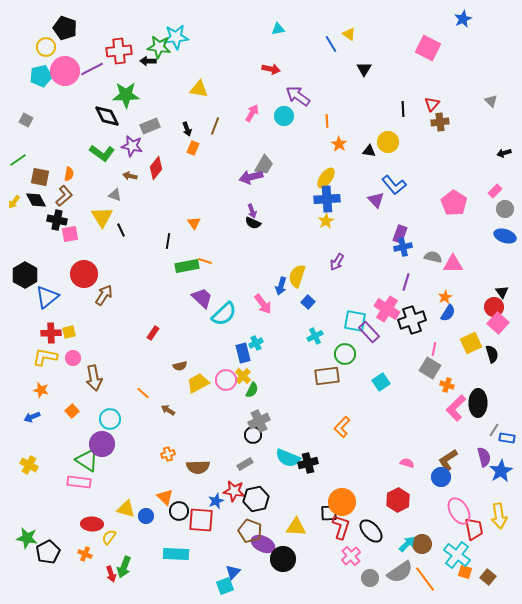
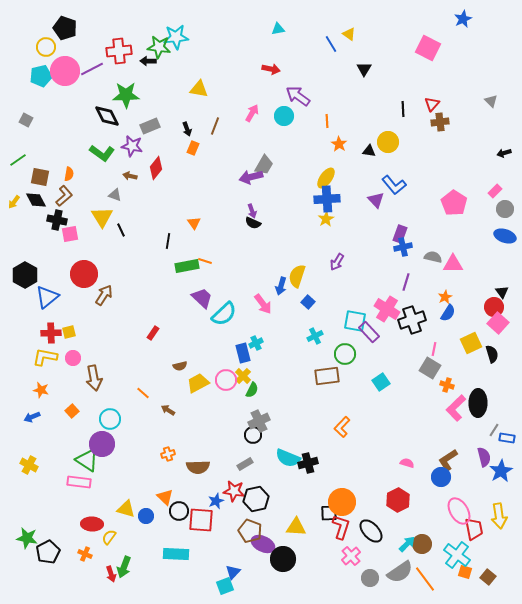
yellow star at (326, 221): moved 2 px up
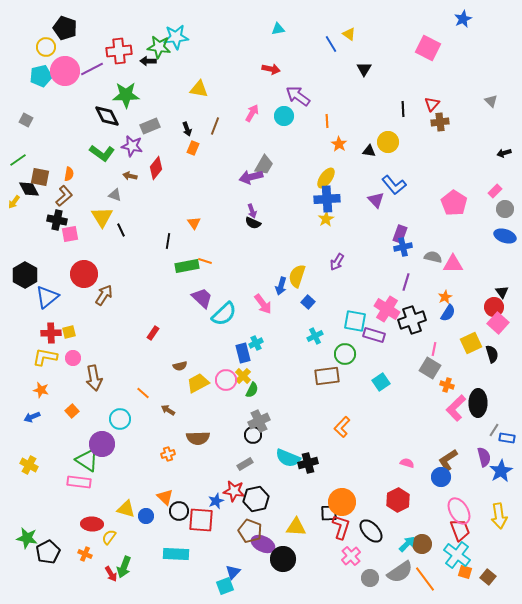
black diamond at (36, 200): moved 7 px left, 11 px up
purple rectangle at (369, 332): moved 5 px right, 3 px down; rotated 30 degrees counterclockwise
cyan circle at (110, 419): moved 10 px right
brown semicircle at (198, 467): moved 29 px up
red trapezoid at (474, 529): moved 14 px left, 1 px down; rotated 10 degrees counterclockwise
red arrow at (111, 574): rotated 14 degrees counterclockwise
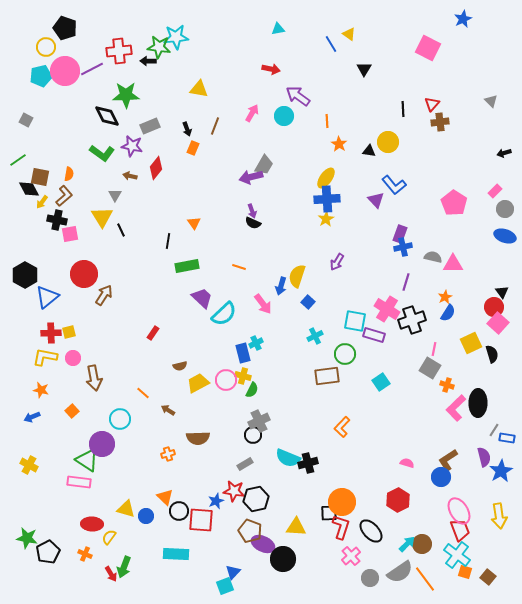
gray triangle at (115, 195): rotated 40 degrees clockwise
yellow arrow at (14, 202): moved 28 px right
orange line at (205, 261): moved 34 px right, 6 px down
yellow cross at (243, 376): rotated 28 degrees counterclockwise
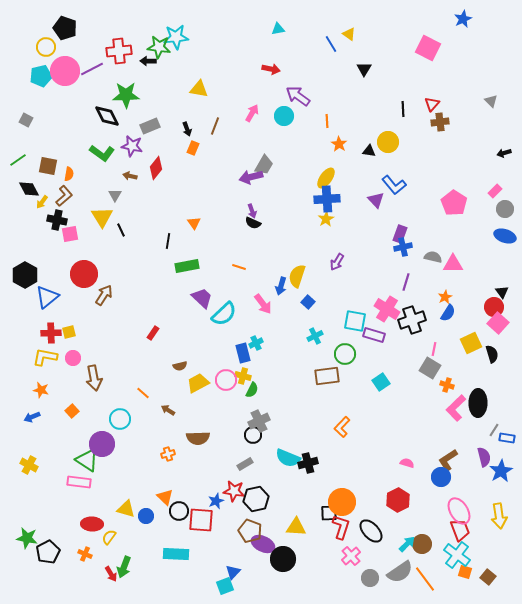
brown square at (40, 177): moved 8 px right, 11 px up
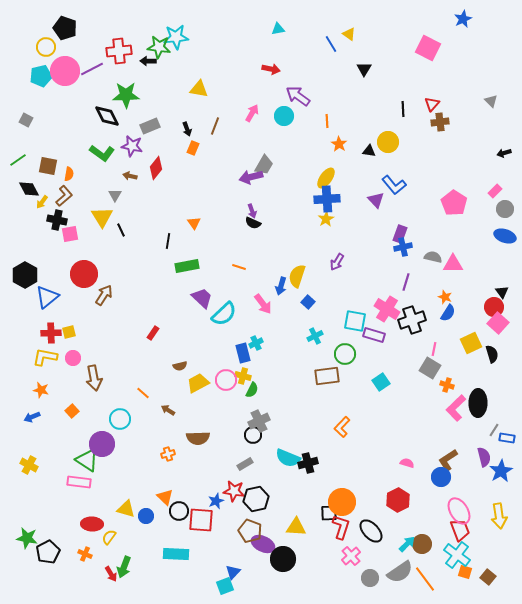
orange star at (445, 297): rotated 24 degrees counterclockwise
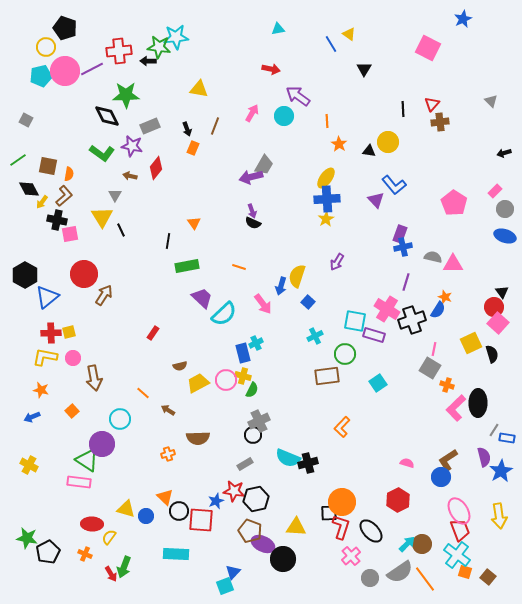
blue semicircle at (448, 313): moved 10 px left, 3 px up
cyan square at (381, 382): moved 3 px left, 1 px down
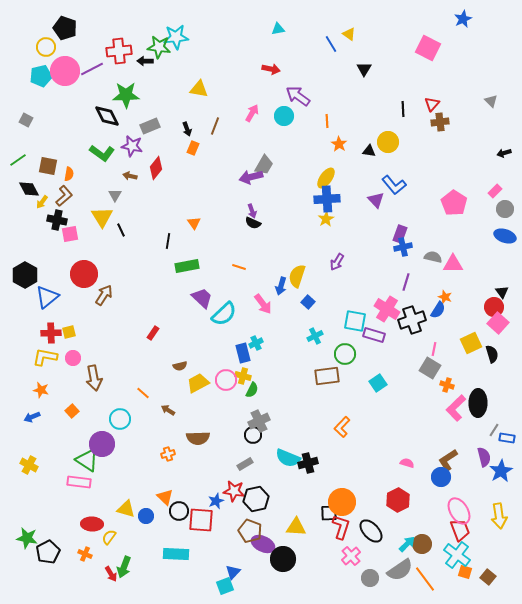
black arrow at (148, 61): moved 3 px left
gray semicircle at (400, 572): moved 2 px up
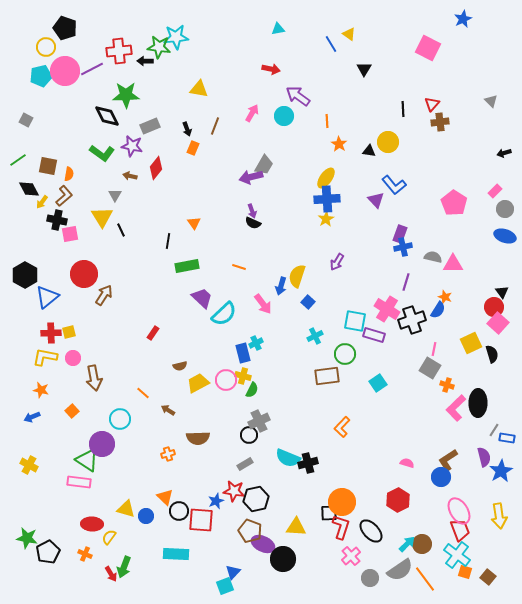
black circle at (253, 435): moved 4 px left
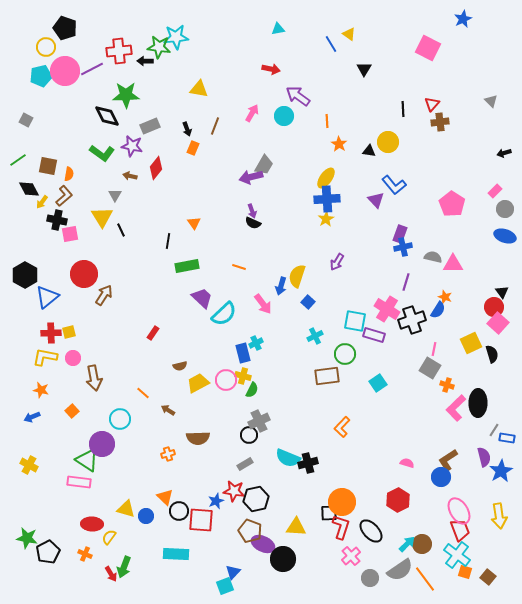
pink pentagon at (454, 203): moved 2 px left, 1 px down
